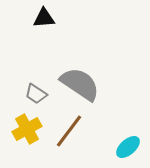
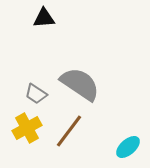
yellow cross: moved 1 px up
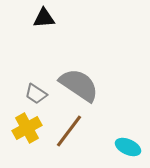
gray semicircle: moved 1 px left, 1 px down
cyan ellipse: rotated 65 degrees clockwise
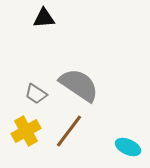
yellow cross: moved 1 px left, 3 px down
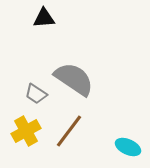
gray semicircle: moved 5 px left, 6 px up
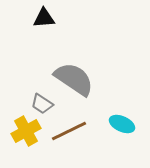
gray trapezoid: moved 6 px right, 10 px down
brown line: rotated 27 degrees clockwise
cyan ellipse: moved 6 px left, 23 px up
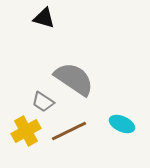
black triangle: rotated 20 degrees clockwise
gray trapezoid: moved 1 px right, 2 px up
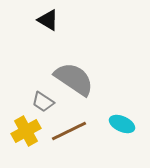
black triangle: moved 4 px right, 2 px down; rotated 15 degrees clockwise
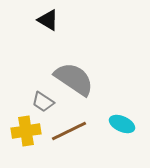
yellow cross: rotated 20 degrees clockwise
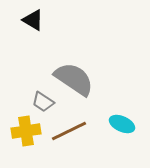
black triangle: moved 15 px left
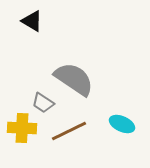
black triangle: moved 1 px left, 1 px down
gray trapezoid: moved 1 px down
yellow cross: moved 4 px left, 3 px up; rotated 12 degrees clockwise
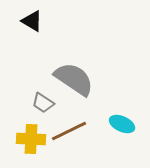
yellow cross: moved 9 px right, 11 px down
